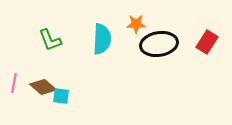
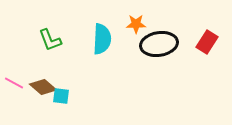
pink line: rotated 72 degrees counterclockwise
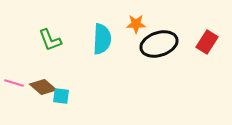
black ellipse: rotated 9 degrees counterclockwise
pink line: rotated 12 degrees counterclockwise
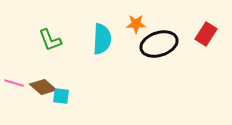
red rectangle: moved 1 px left, 8 px up
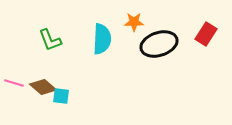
orange star: moved 2 px left, 2 px up
